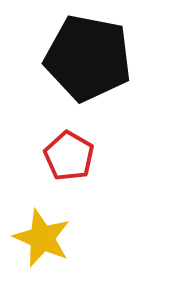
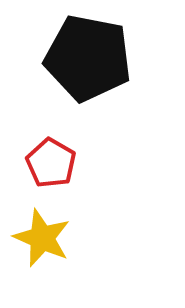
red pentagon: moved 18 px left, 7 px down
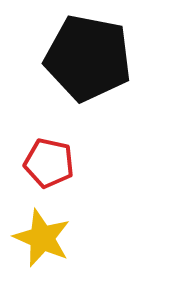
red pentagon: moved 2 px left; rotated 18 degrees counterclockwise
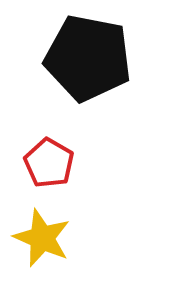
red pentagon: rotated 18 degrees clockwise
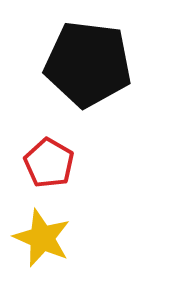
black pentagon: moved 6 px down; rotated 4 degrees counterclockwise
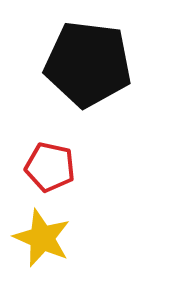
red pentagon: moved 1 px right, 4 px down; rotated 18 degrees counterclockwise
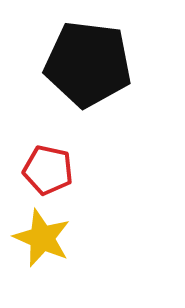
red pentagon: moved 2 px left, 3 px down
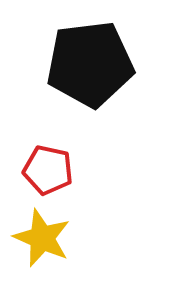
black pentagon: moved 2 px right; rotated 14 degrees counterclockwise
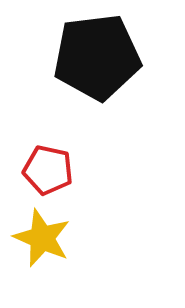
black pentagon: moved 7 px right, 7 px up
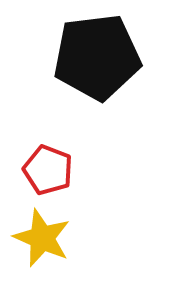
red pentagon: rotated 9 degrees clockwise
